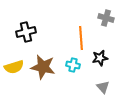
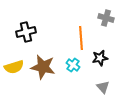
cyan cross: rotated 24 degrees clockwise
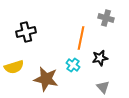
orange line: rotated 15 degrees clockwise
brown star: moved 3 px right, 12 px down
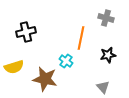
black star: moved 8 px right, 3 px up
cyan cross: moved 7 px left, 4 px up
brown star: moved 1 px left
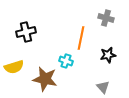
cyan cross: rotated 16 degrees counterclockwise
